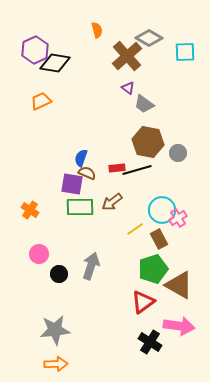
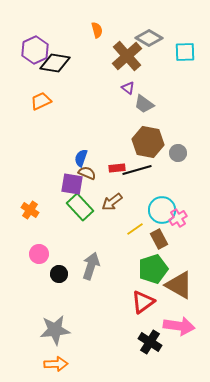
green rectangle: rotated 48 degrees clockwise
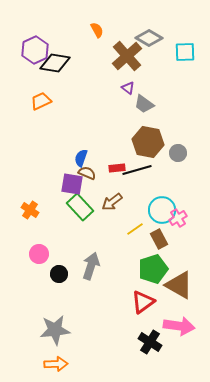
orange semicircle: rotated 14 degrees counterclockwise
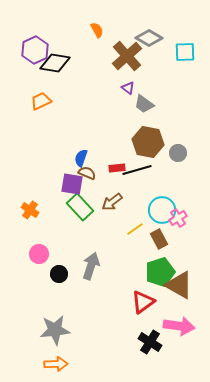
green pentagon: moved 7 px right, 3 px down
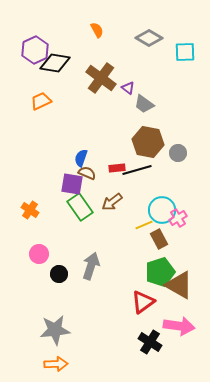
brown cross: moved 26 px left, 22 px down; rotated 12 degrees counterclockwise
green rectangle: rotated 8 degrees clockwise
yellow line: moved 9 px right, 4 px up; rotated 12 degrees clockwise
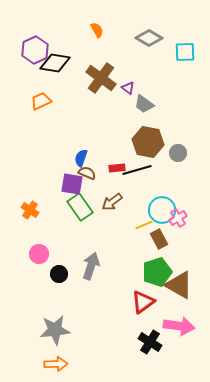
green pentagon: moved 3 px left
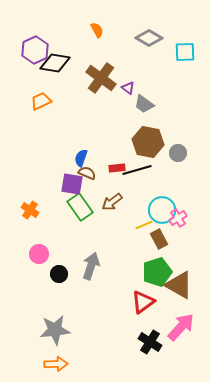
pink arrow: moved 2 px right, 1 px down; rotated 56 degrees counterclockwise
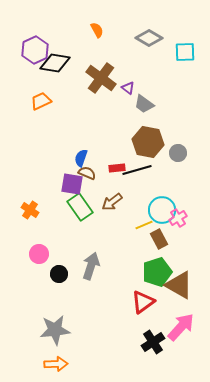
black cross: moved 3 px right; rotated 25 degrees clockwise
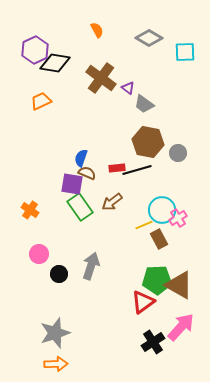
green pentagon: moved 8 px down; rotated 16 degrees clockwise
gray star: moved 3 px down; rotated 12 degrees counterclockwise
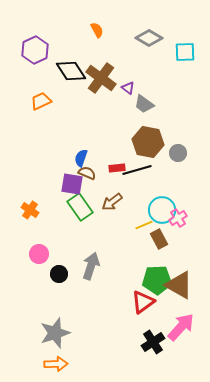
black diamond: moved 16 px right, 8 px down; rotated 48 degrees clockwise
